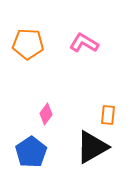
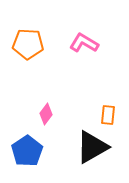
blue pentagon: moved 4 px left, 1 px up
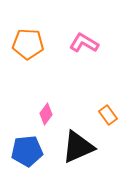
orange rectangle: rotated 42 degrees counterclockwise
black triangle: moved 14 px left; rotated 6 degrees clockwise
blue pentagon: rotated 28 degrees clockwise
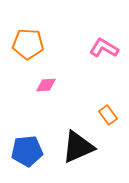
pink L-shape: moved 20 px right, 5 px down
pink diamond: moved 29 px up; rotated 50 degrees clockwise
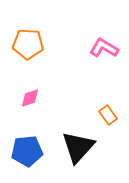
pink diamond: moved 16 px left, 13 px down; rotated 15 degrees counterclockwise
black triangle: rotated 24 degrees counterclockwise
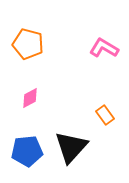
orange pentagon: rotated 12 degrees clockwise
pink diamond: rotated 10 degrees counterclockwise
orange rectangle: moved 3 px left
black triangle: moved 7 px left
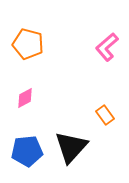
pink L-shape: moved 3 px right, 1 px up; rotated 72 degrees counterclockwise
pink diamond: moved 5 px left
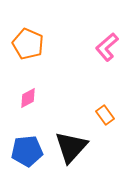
orange pentagon: rotated 8 degrees clockwise
pink diamond: moved 3 px right
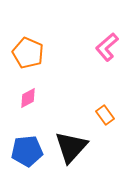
orange pentagon: moved 9 px down
